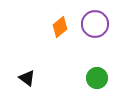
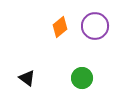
purple circle: moved 2 px down
green circle: moved 15 px left
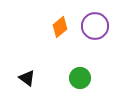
green circle: moved 2 px left
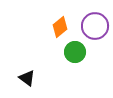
green circle: moved 5 px left, 26 px up
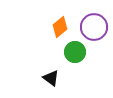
purple circle: moved 1 px left, 1 px down
black triangle: moved 24 px right
